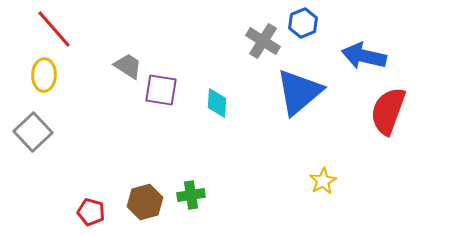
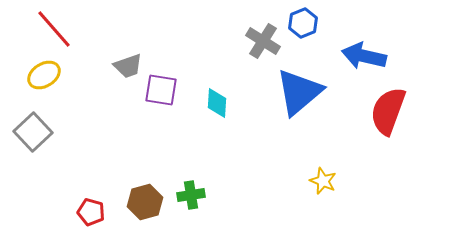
gray trapezoid: rotated 128 degrees clockwise
yellow ellipse: rotated 56 degrees clockwise
yellow star: rotated 20 degrees counterclockwise
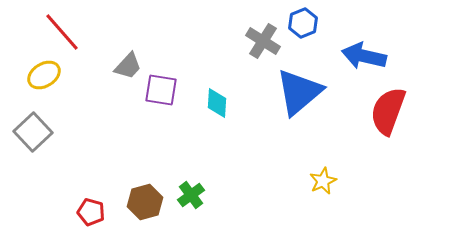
red line: moved 8 px right, 3 px down
gray trapezoid: rotated 28 degrees counterclockwise
yellow star: rotated 24 degrees clockwise
green cross: rotated 28 degrees counterclockwise
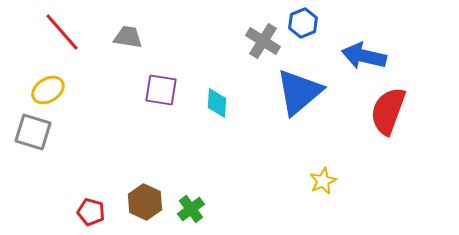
gray trapezoid: moved 29 px up; rotated 124 degrees counterclockwise
yellow ellipse: moved 4 px right, 15 px down
gray square: rotated 30 degrees counterclockwise
green cross: moved 14 px down
brown hexagon: rotated 20 degrees counterclockwise
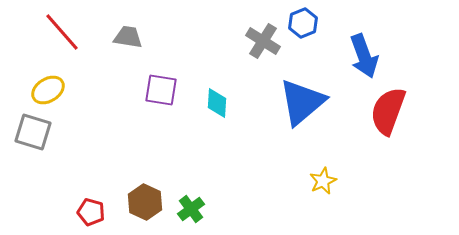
blue arrow: rotated 123 degrees counterclockwise
blue triangle: moved 3 px right, 10 px down
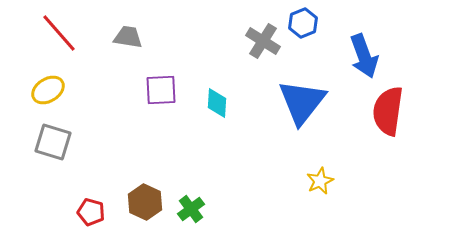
red line: moved 3 px left, 1 px down
purple square: rotated 12 degrees counterclockwise
blue triangle: rotated 12 degrees counterclockwise
red semicircle: rotated 12 degrees counterclockwise
gray square: moved 20 px right, 10 px down
yellow star: moved 3 px left
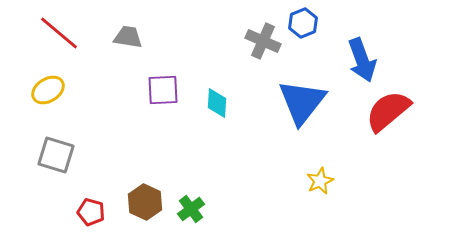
red line: rotated 9 degrees counterclockwise
gray cross: rotated 8 degrees counterclockwise
blue arrow: moved 2 px left, 4 px down
purple square: moved 2 px right
red semicircle: rotated 42 degrees clockwise
gray square: moved 3 px right, 13 px down
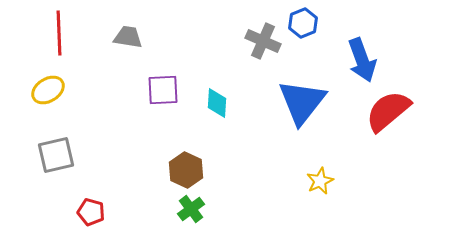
red line: rotated 48 degrees clockwise
gray square: rotated 30 degrees counterclockwise
brown hexagon: moved 41 px right, 32 px up
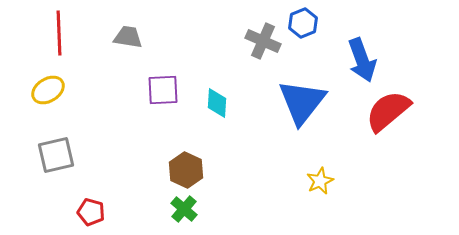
green cross: moved 7 px left; rotated 12 degrees counterclockwise
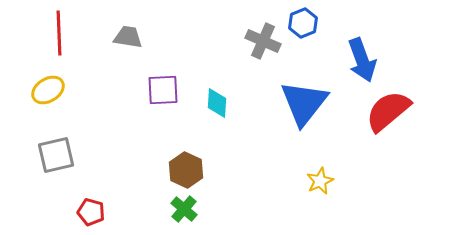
blue triangle: moved 2 px right, 1 px down
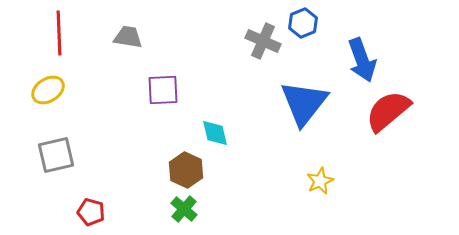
cyan diamond: moved 2 px left, 30 px down; rotated 16 degrees counterclockwise
